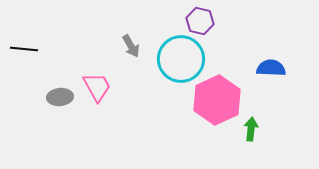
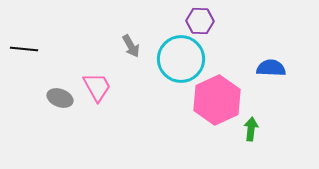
purple hexagon: rotated 12 degrees counterclockwise
gray ellipse: moved 1 px down; rotated 25 degrees clockwise
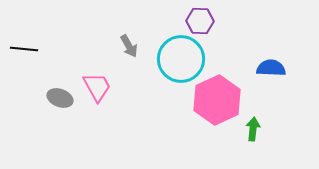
gray arrow: moved 2 px left
green arrow: moved 2 px right
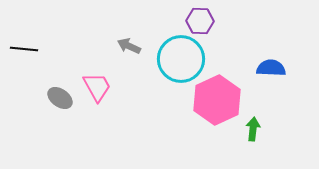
gray arrow: rotated 145 degrees clockwise
gray ellipse: rotated 15 degrees clockwise
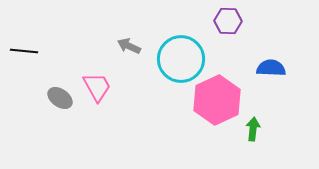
purple hexagon: moved 28 px right
black line: moved 2 px down
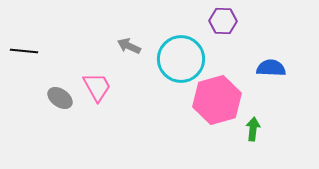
purple hexagon: moved 5 px left
pink hexagon: rotated 9 degrees clockwise
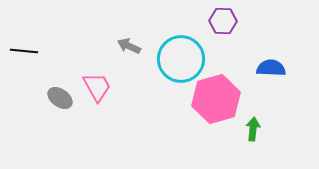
pink hexagon: moved 1 px left, 1 px up
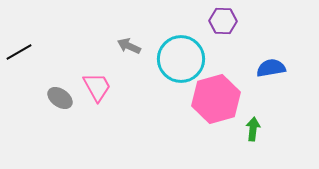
black line: moved 5 px left, 1 px down; rotated 36 degrees counterclockwise
blue semicircle: rotated 12 degrees counterclockwise
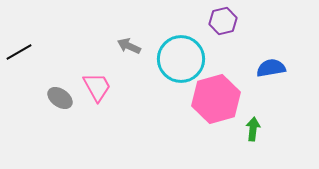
purple hexagon: rotated 16 degrees counterclockwise
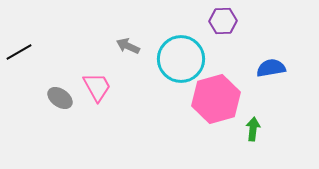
purple hexagon: rotated 12 degrees clockwise
gray arrow: moved 1 px left
